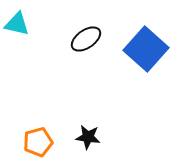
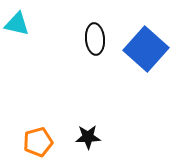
black ellipse: moved 9 px right; rotated 60 degrees counterclockwise
black star: rotated 10 degrees counterclockwise
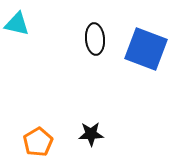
blue square: rotated 21 degrees counterclockwise
black star: moved 3 px right, 3 px up
orange pentagon: rotated 16 degrees counterclockwise
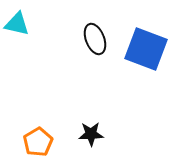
black ellipse: rotated 16 degrees counterclockwise
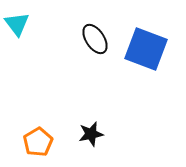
cyan triangle: rotated 40 degrees clockwise
black ellipse: rotated 12 degrees counterclockwise
black star: rotated 10 degrees counterclockwise
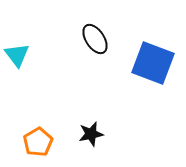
cyan triangle: moved 31 px down
blue square: moved 7 px right, 14 px down
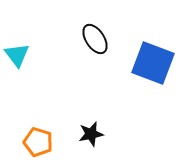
orange pentagon: rotated 24 degrees counterclockwise
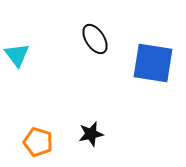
blue square: rotated 12 degrees counterclockwise
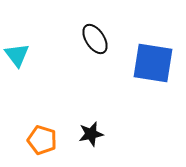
orange pentagon: moved 4 px right, 2 px up
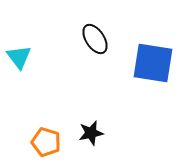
cyan triangle: moved 2 px right, 2 px down
black star: moved 1 px up
orange pentagon: moved 4 px right, 2 px down
